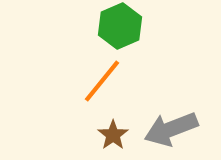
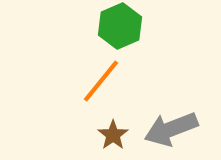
orange line: moved 1 px left
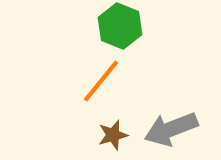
green hexagon: rotated 15 degrees counterclockwise
brown star: rotated 20 degrees clockwise
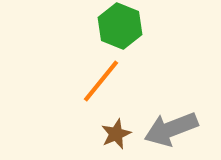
brown star: moved 3 px right, 1 px up; rotated 8 degrees counterclockwise
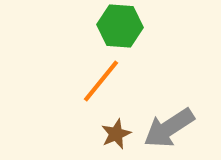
green hexagon: rotated 18 degrees counterclockwise
gray arrow: moved 2 px left, 1 px up; rotated 12 degrees counterclockwise
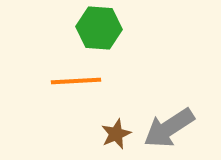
green hexagon: moved 21 px left, 2 px down
orange line: moved 25 px left; rotated 48 degrees clockwise
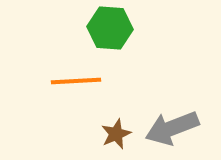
green hexagon: moved 11 px right
gray arrow: moved 3 px right; rotated 12 degrees clockwise
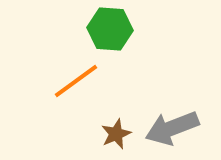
green hexagon: moved 1 px down
orange line: rotated 33 degrees counterclockwise
